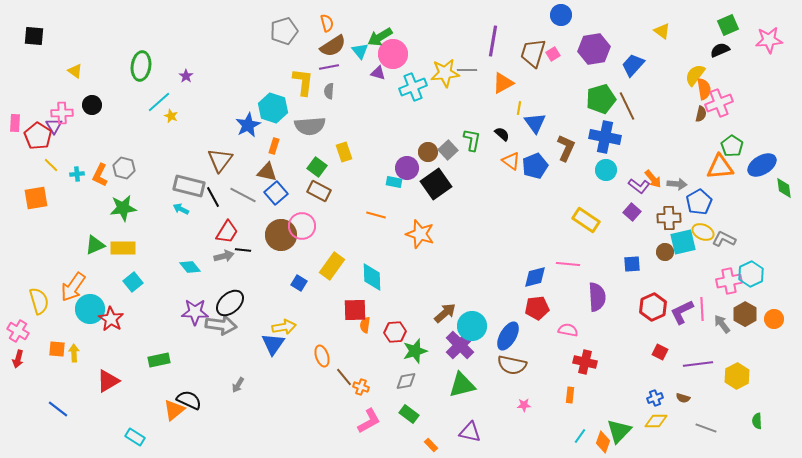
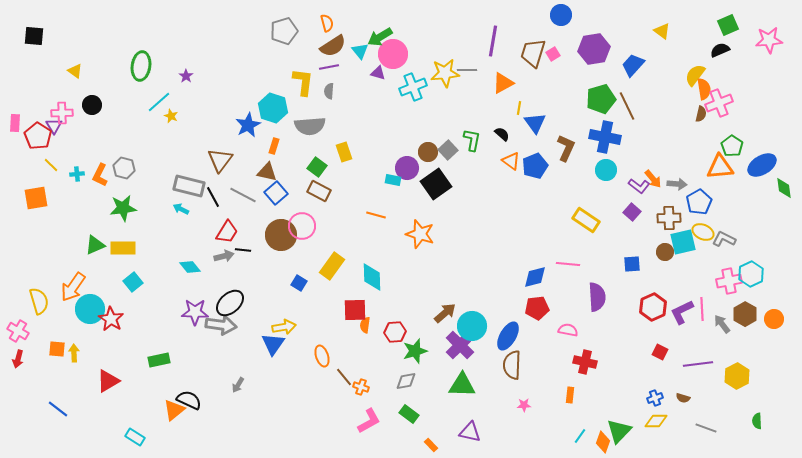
cyan rectangle at (394, 182): moved 1 px left, 2 px up
brown semicircle at (512, 365): rotated 80 degrees clockwise
green triangle at (462, 385): rotated 16 degrees clockwise
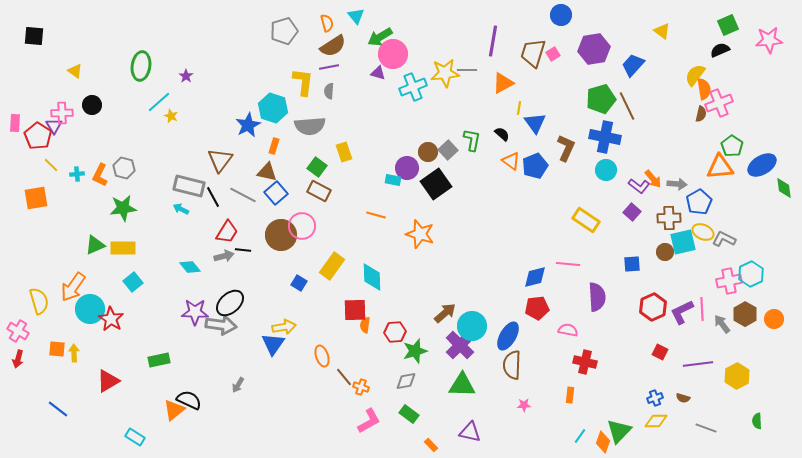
cyan triangle at (360, 51): moved 4 px left, 35 px up
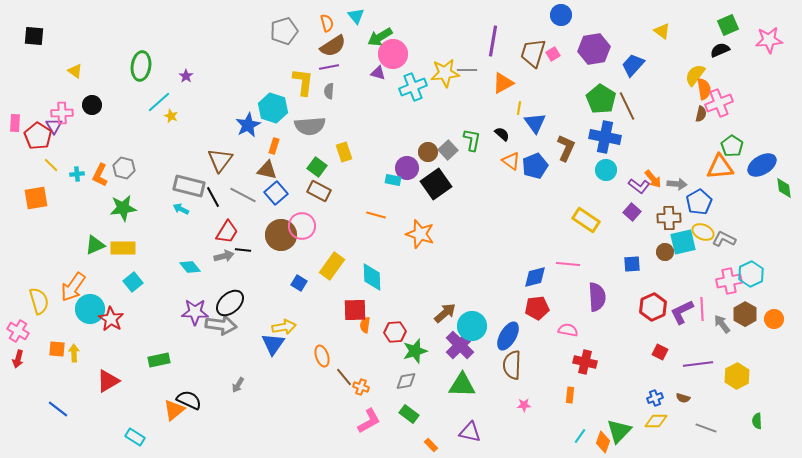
green pentagon at (601, 99): rotated 24 degrees counterclockwise
brown triangle at (267, 172): moved 2 px up
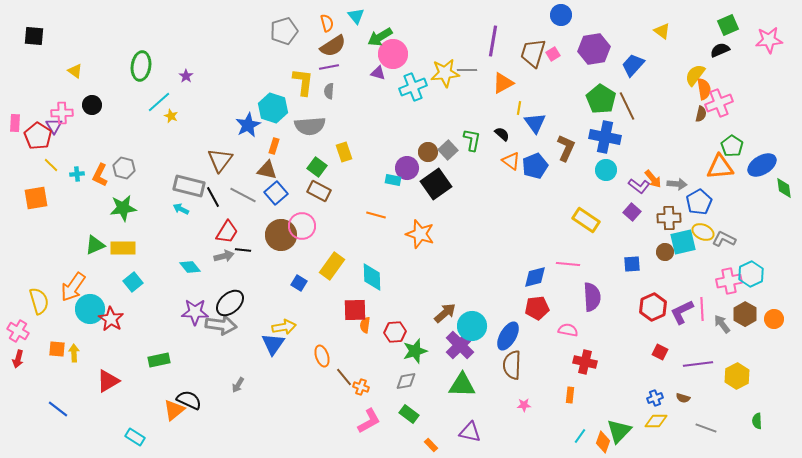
purple semicircle at (597, 297): moved 5 px left
